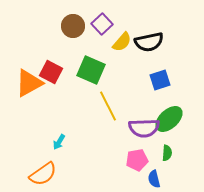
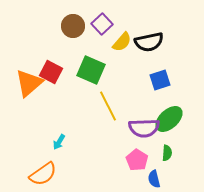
orange triangle: rotated 12 degrees counterclockwise
pink pentagon: rotated 30 degrees counterclockwise
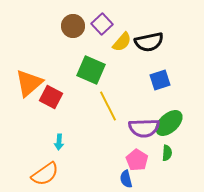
red square: moved 25 px down
green ellipse: moved 4 px down
cyan arrow: rotated 28 degrees counterclockwise
orange semicircle: moved 2 px right
blue semicircle: moved 28 px left
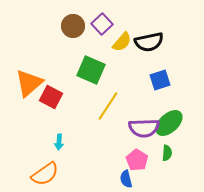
yellow line: rotated 60 degrees clockwise
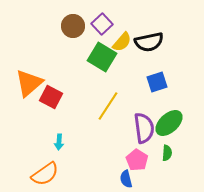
green square: moved 11 px right, 13 px up; rotated 8 degrees clockwise
blue square: moved 3 px left, 2 px down
purple semicircle: rotated 96 degrees counterclockwise
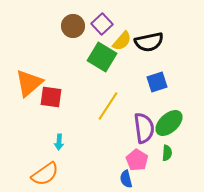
yellow semicircle: moved 1 px up
red square: rotated 20 degrees counterclockwise
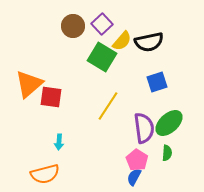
orange triangle: moved 1 px down
orange semicircle: rotated 20 degrees clockwise
blue semicircle: moved 8 px right, 2 px up; rotated 42 degrees clockwise
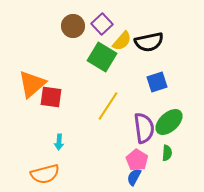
orange triangle: moved 3 px right
green ellipse: moved 1 px up
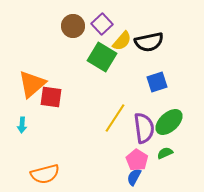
yellow line: moved 7 px right, 12 px down
cyan arrow: moved 37 px left, 17 px up
green semicircle: moved 2 px left; rotated 119 degrees counterclockwise
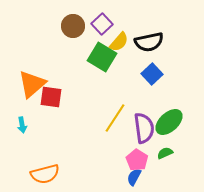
yellow semicircle: moved 3 px left, 1 px down
blue square: moved 5 px left, 8 px up; rotated 25 degrees counterclockwise
cyan arrow: rotated 14 degrees counterclockwise
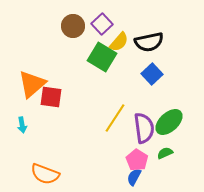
orange semicircle: rotated 36 degrees clockwise
